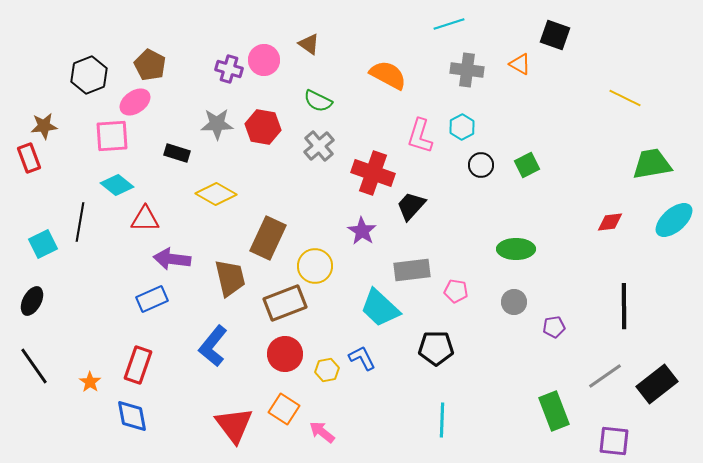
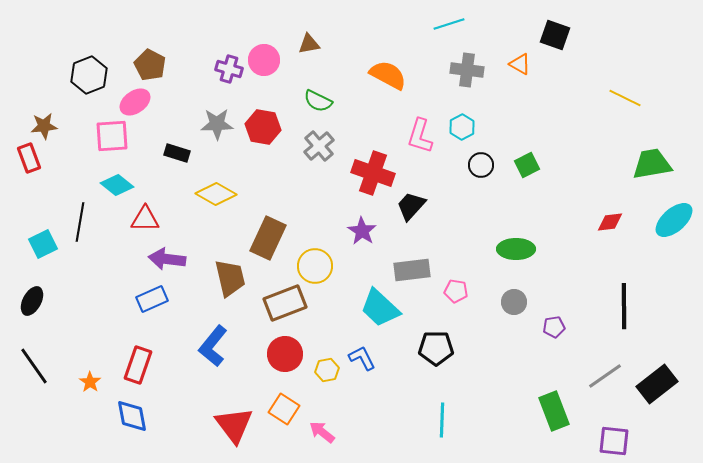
brown triangle at (309, 44): rotated 45 degrees counterclockwise
purple arrow at (172, 259): moved 5 px left
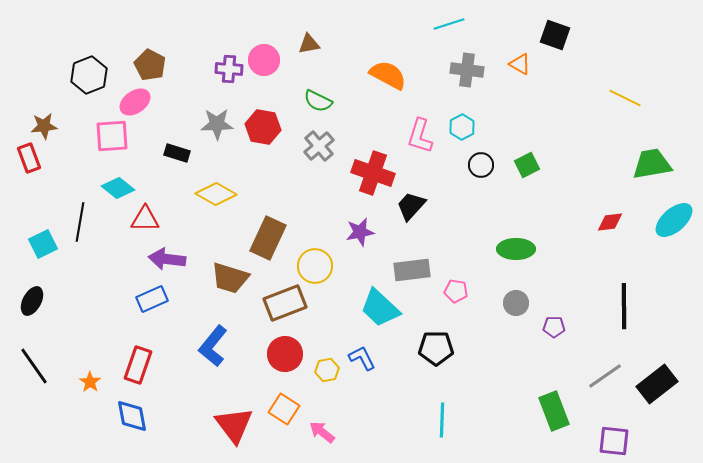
purple cross at (229, 69): rotated 12 degrees counterclockwise
cyan diamond at (117, 185): moved 1 px right, 3 px down
purple star at (362, 231): moved 2 px left, 1 px down; rotated 28 degrees clockwise
brown trapezoid at (230, 278): rotated 120 degrees clockwise
gray circle at (514, 302): moved 2 px right, 1 px down
purple pentagon at (554, 327): rotated 10 degrees clockwise
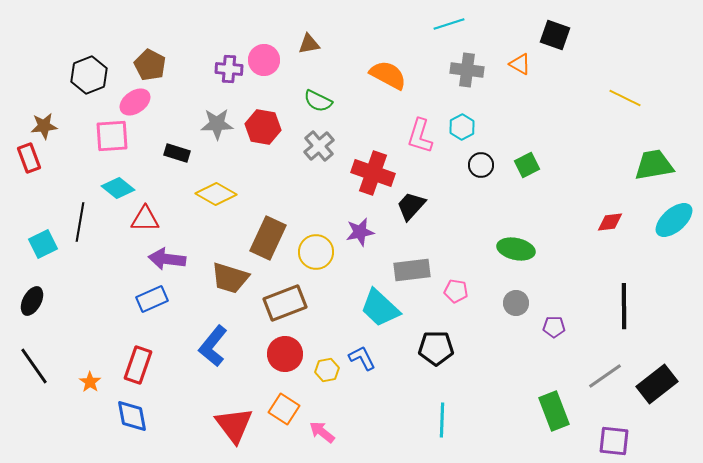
green trapezoid at (652, 164): moved 2 px right, 1 px down
green ellipse at (516, 249): rotated 12 degrees clockwise
yellow circle at (315, 266): moved 1 px right, 14 px up
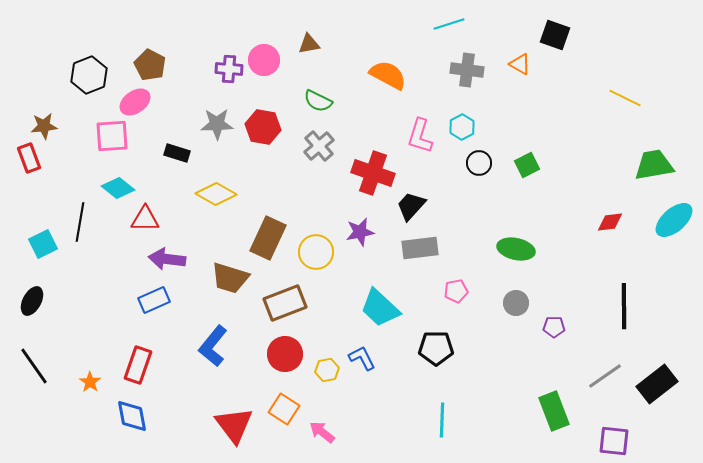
black circle at (481, 165): moved 2 px left, 2 px up
gray rectangle at (412, 270): moved 8 px right, 22 px up
pink pentagon at (456, 291): rotated 20 degrees counterclockwise
blue rectangle at (152, 299): moved 2 px right, 1 px down
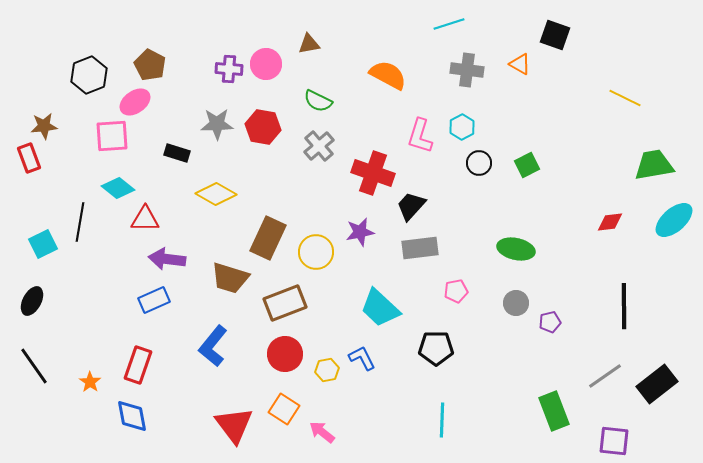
pink circle at (264, 60): moved 2 px right, 4 px down
purple pentagon at (554, 327): moved 4 px left, 5 px up; rotated 15 degrees counterclockwise
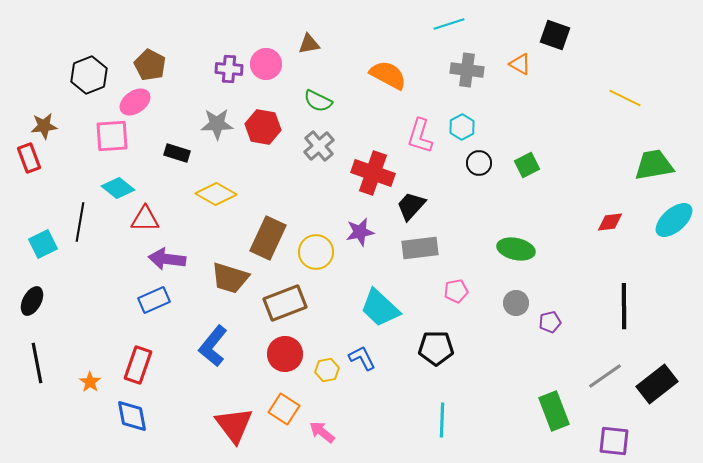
black line at (34, 366): moved 3 px right, 3 px up; rotated 24 degrees clockwise
